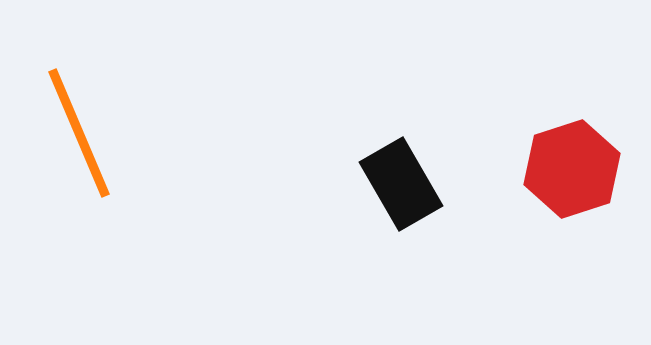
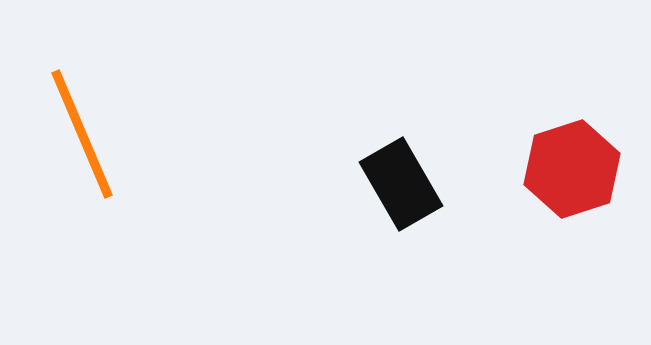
orange line: moved 3 px right, 1 px down
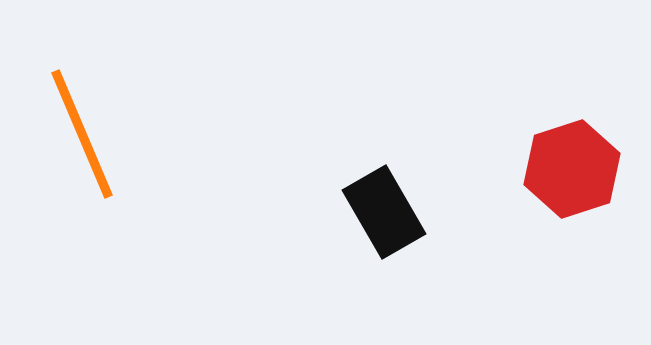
black rectangle: moved 17 px left, 28 px down
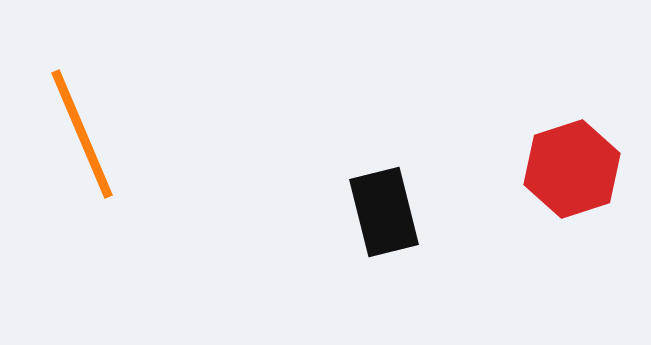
black rectangle: rotated 16 degrees clockwise
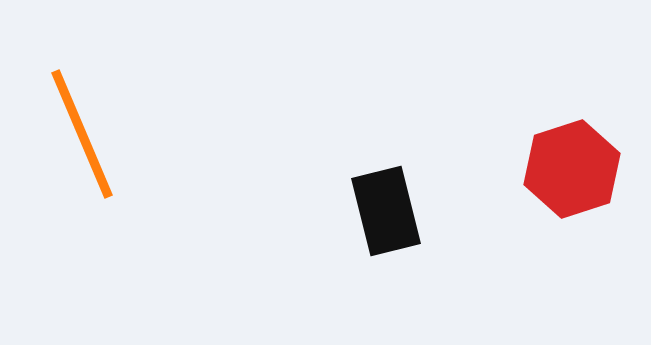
black rectangle: moved 2 px right, 1 px up
